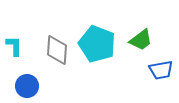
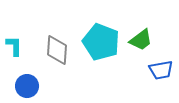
cyan pentagon: moved 4 px right, 2 px up
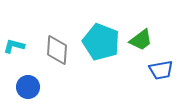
cyan L-shape: rotated 75 degrees counterclockwise
blue circle: moved 1 px right, 1 px down
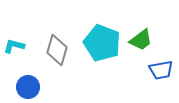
cyan pentagon: moved 1 px right, 1 px down
gray diamond: rotated 12 degrees clockwise
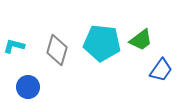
cyan pentagon: rotated 15 degrees counterclockwise
blue trapezoid: rotated 45 degrees counterclockwise
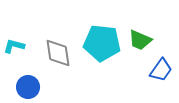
green trapezoid: moved 1 px left; rotated 60 degrees clockwise
gray diamond: moved 1 px right, 3 px down; rotated 24 degrees counterclockwise
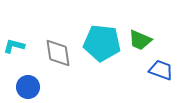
blue trapezoid: rotated 105 degrees counterclockwise
